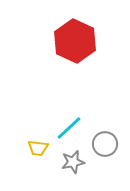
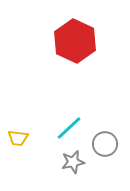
yellow trapezoid: moved 20 px left, 10 px up
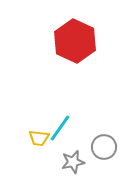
cyan line: moved 9 px left; rotated 12 degrees counterclockwise
yellow trapezoid: moved 21 px right
gray circle: moved 1 px left, 3 px down
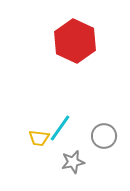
gray circle: moved 11 px up
